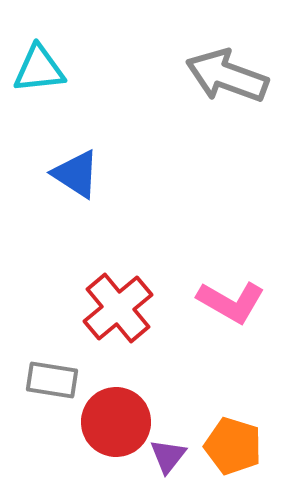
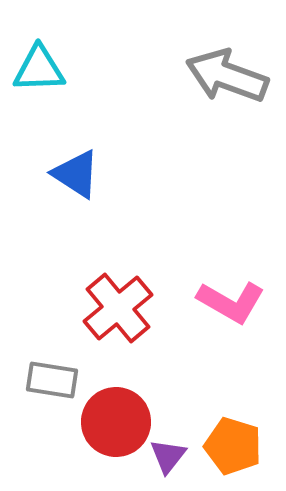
cyan triangle: rotated 4 degrees clockwise
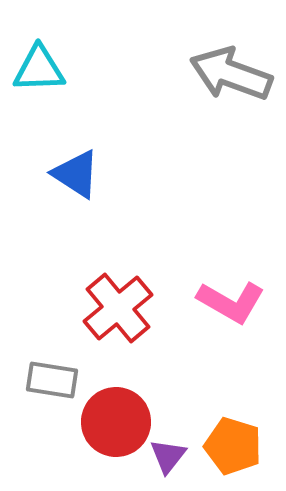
gray arrow: moved 4 px right, 2 px up
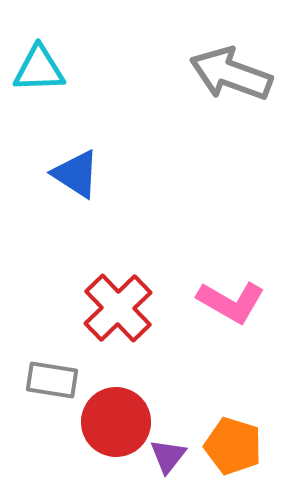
red cross: rotated 4 degrees counterclockwise
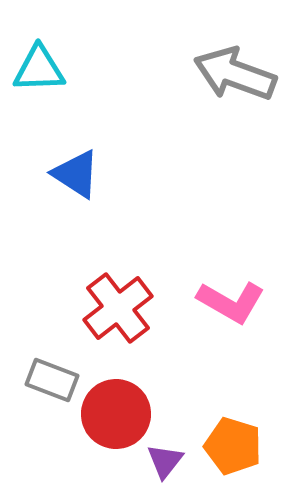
gray arrow: moved 4 px right
red cross: rotated 6 degrees clockwise
gray rectangle: rotated 12 degrees clockwise
red circle: moved 8 px up
purple triangle: moved 3 px left, 5 px down
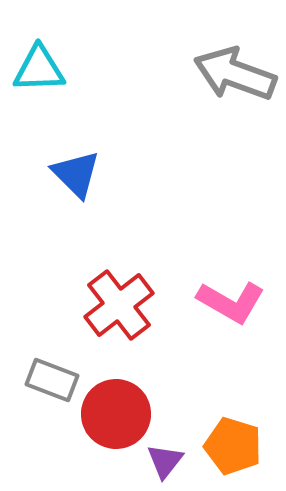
blue triangle: rotated 12 degrees clockwise
red cross: moved 1 px right, 3 px up
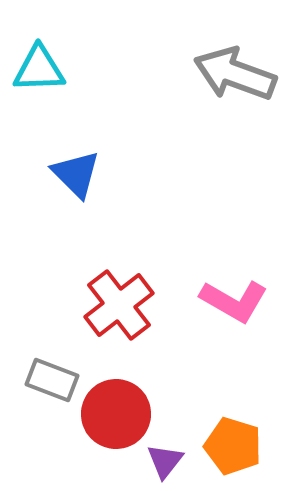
pink L-shape: moved 3 px right, 1 px up
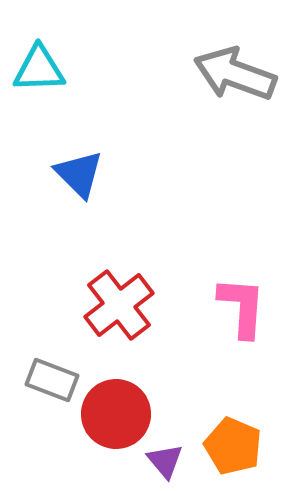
blue triangle: moved 3 px right
pink L-shape: moved 8 px right, 6 px down; rotated 116 degrees counterclockwise
orange pentagon: rotated 6 degrees clockwise
purple triangle: rotated 18 degrees counterclockwise
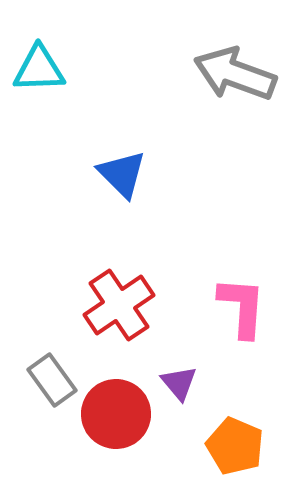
blue triangle: moved 43 px right
red cross: rotated 4 degrees clockwise
gray rectangle: rotated 33 degrees clockwise
orange pentagon: moved 2 px right
purple triangle: moved 14 px right, 78 px up
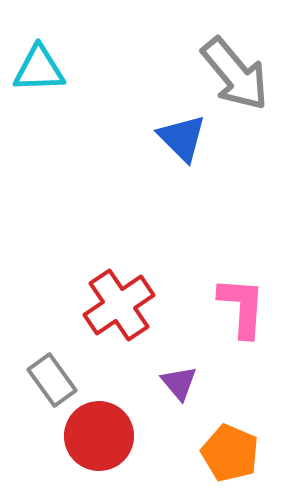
gray arrow: rotated 150 degrees counterclockwise
blue triangle: moved 60 px right, 36 px up
red circle: moved 17 px left, 22 px down
orange pentagon: moved 5 px left, 7 px down
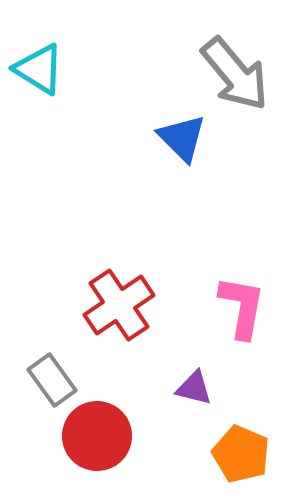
cyan triangle: rotated 34 degrees clockwise
pink L-shape: rotated 6 degrees clockwise
purple triangle: moved 15 px right, 5 px down; rotated 36 degrees counterclockwise
red circle: moved 2 px left
orange pentagon: moved 11 px right, 1 px down
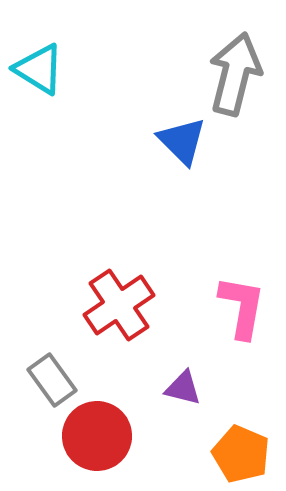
gray arrow: rotated 126 degrees counterclockwise
blue triangle: moved 3 px down
purple triangle: moved 11 px left
